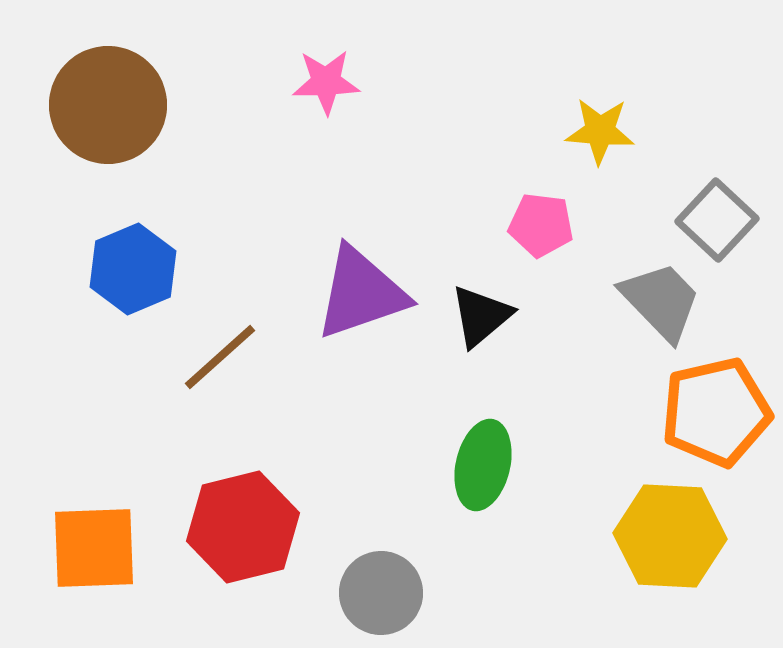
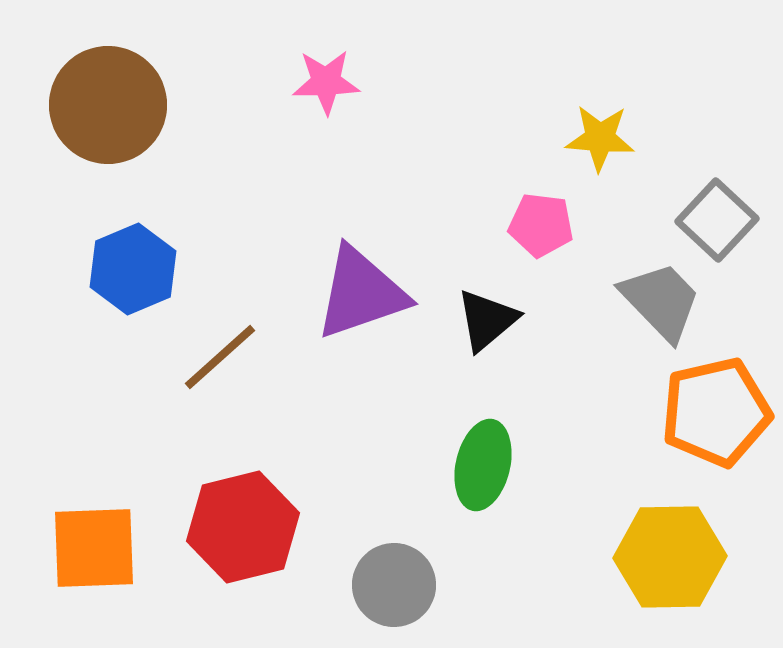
yellow star: moved 7 px down
black triangle: moved 6 px right, 4 px down
yellow hexagon: moved 21 px down; rotated 4 degrees counterclockwise
gray circle: moved 13 px right, 8 px up
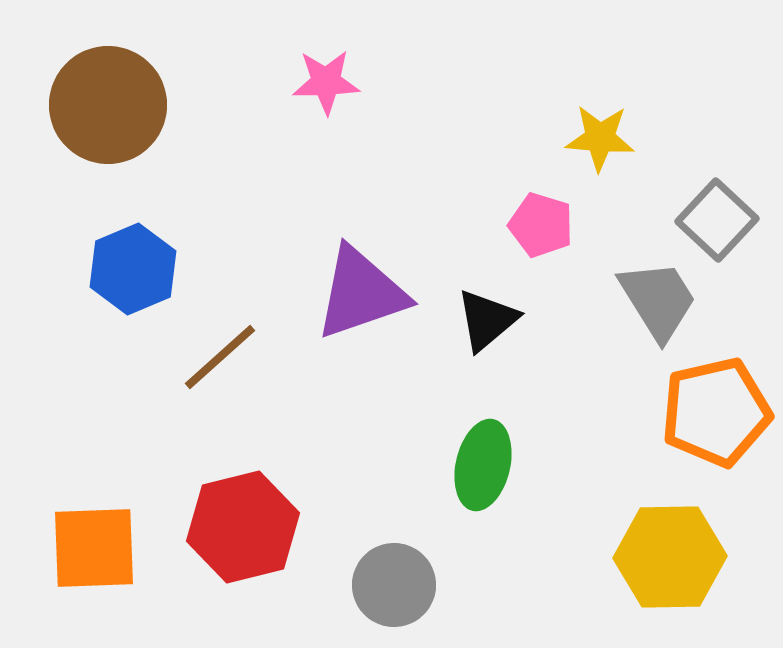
pink pentagon: rotated 10 degrees clockwise
gray trapezoid: moved 3 px left, 1 px up; rotated 12 degrees clockwise
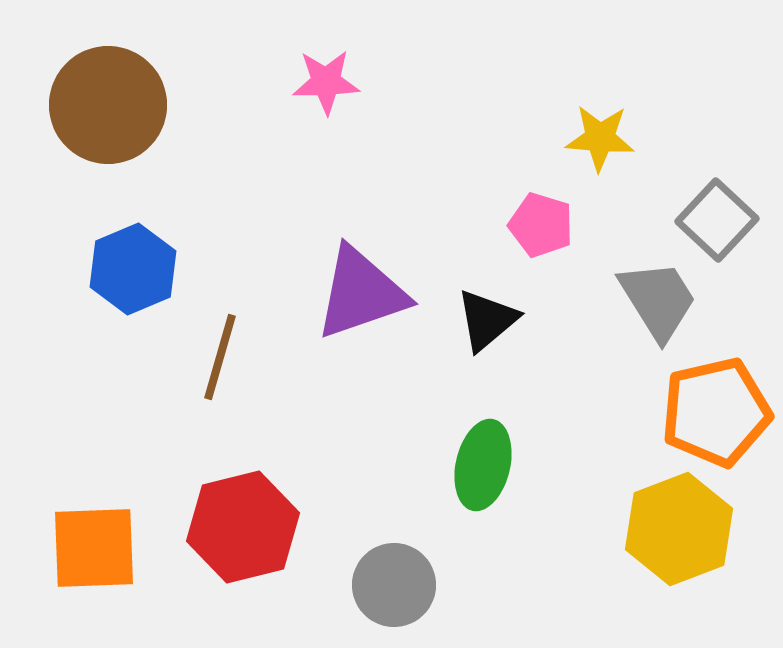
brown line: rotated 32 degrees counterclockwise
yellow hexagon: moved 9 px right, 28 px up; rotated 20 degrees counterclockwise
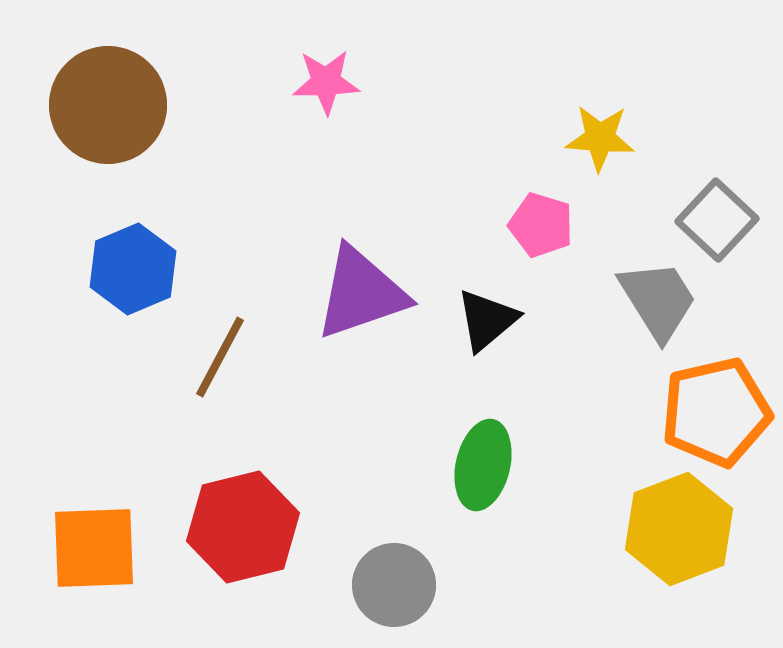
brown line: rotated 12 degrees clockwise
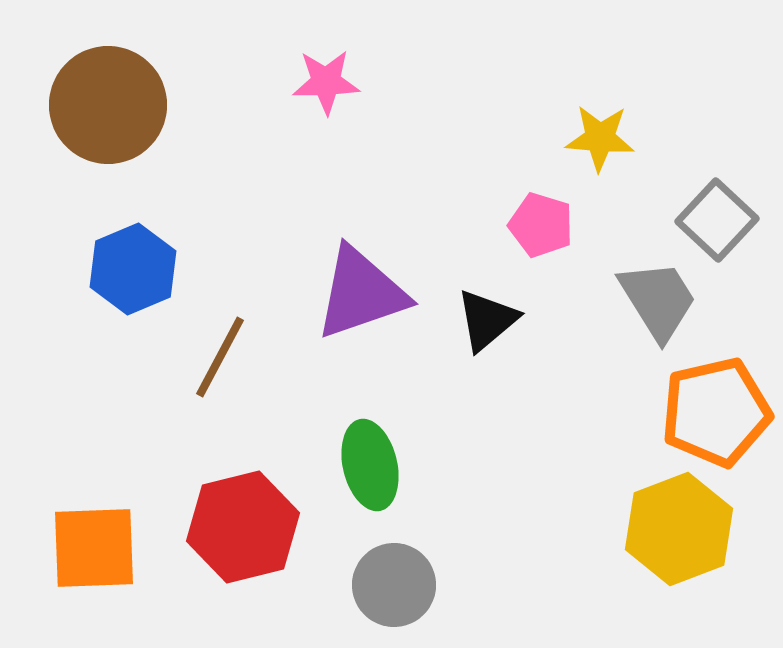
green ellipse: moved 113 px left; rotated 26 degrees counterclockwise
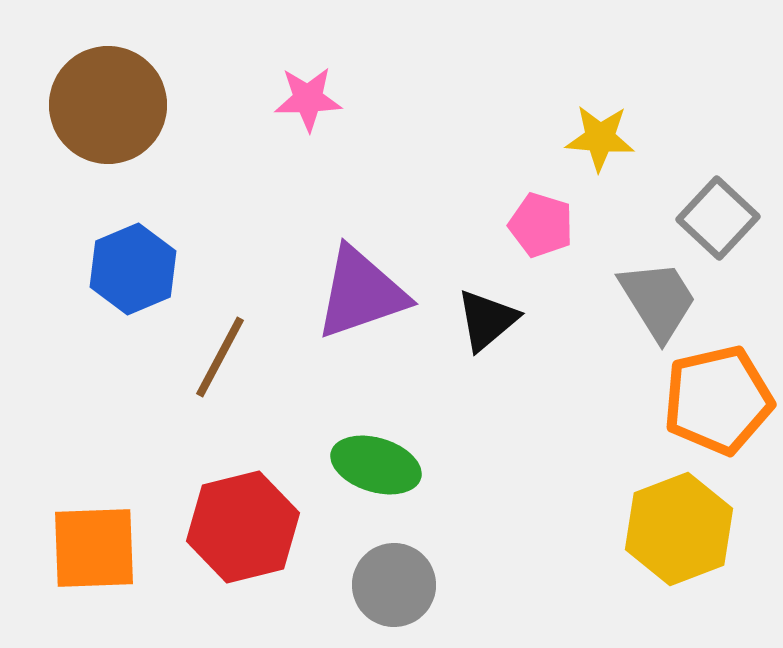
pink star: moved 18 px left, 17 px down
gray square: moved 1 px right, 2 px up
orange pentagon: moved 2 px right, 12 px up
green ellipse: moved 6 px right; rotated 60 degrees counterclockwise
